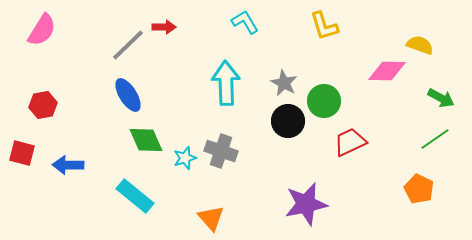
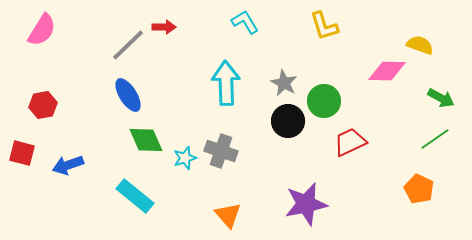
blue arrow: rotated 20 degrees counterclockwise
orange triangle: moved 17 px right, 3 px up
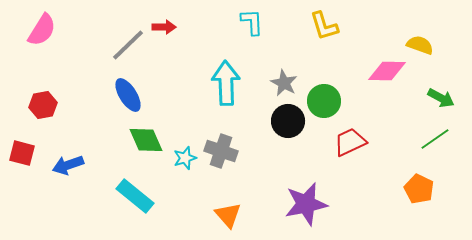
cyan L-shape: moved 7 px right; rotated 28 degrees clockwise
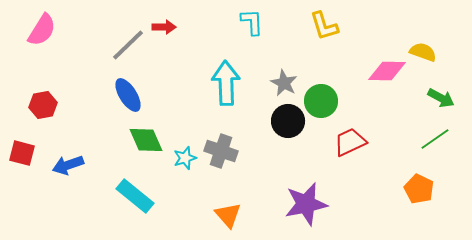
yellow semicircle: moved 3 px right, 7 px down
green circle: moved 3 px left
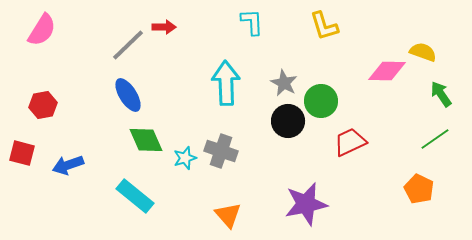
green arrow: moved 4 px up; rotated 152 degrees counterclockwise
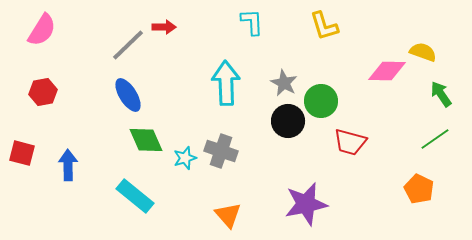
red hexagon: moved 13 px up
red trapezoid: rotated 140 degrees counterclockwise
blue arrow: rotated 108 degrees clockwise
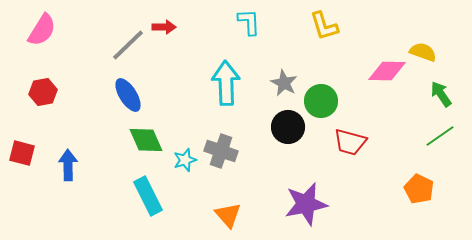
cyan L-shape: moved 3 px left
black circle: moved 6 px down
green line: moved 5 px right, 3 px up
cyan star: moved 2 px down
cyan rectangle: moved 13 px right; rotated 24 degrees clockwise
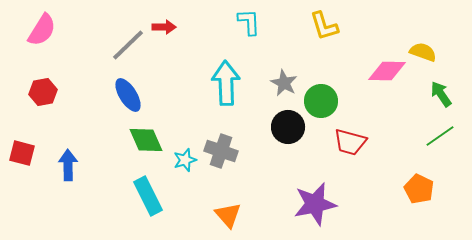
purple star: moved 9 px right
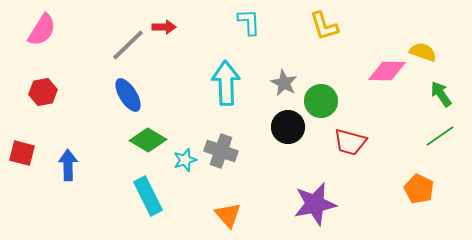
green diamond: moved 2 px right; rotated 36 degrees counterclockwise
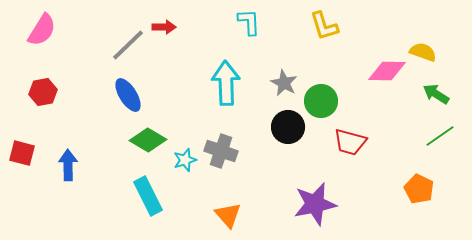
green arrow: moved 5 px left; rotated 24 degrees counterclockwise
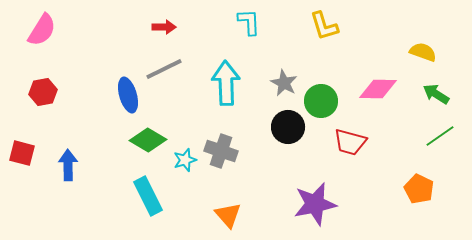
gray line: moved 36 px right, 24 px down; rotated 18 degrees clockwise
pink diamond: moved 9 px left, 18 px down
blue ellipse: rotated 16 degrees clockwise
